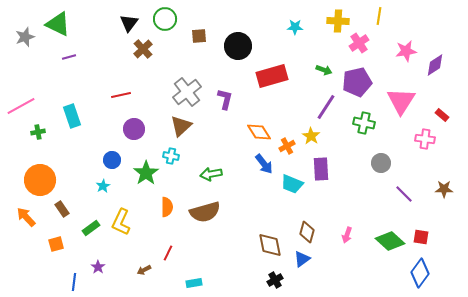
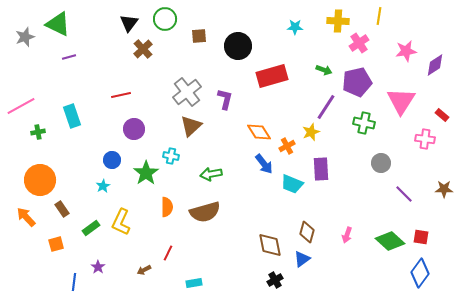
brown triangle at (181, 126): moved 10 px right
yellow star at (311, 136): moved 4 px up; rotated 18 degrees clockwise
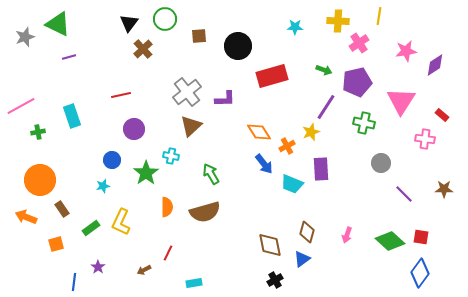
purple L-shape at (225, 99): rotated 75 degrees clockwise
green arrow at (211, 174): rotated 70 degrees clockwise
cyan star at (103, 186): rotated 16 degrees clockwise
orange arrow at (26, 217): rotated 25 degrees counterclockwise
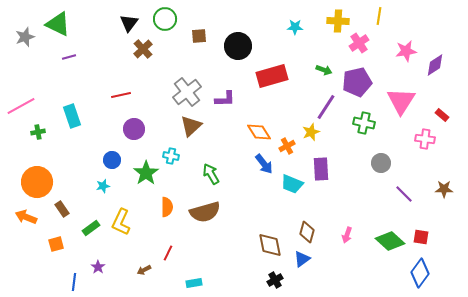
orange circle at (40, 180): moved 3 px left, 2 px down
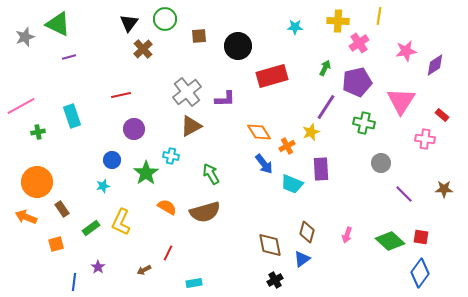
green arrow at (324, 70): moved 1 px right, 2 px up; rotated 84 degrees counterclockwise
brown triangle at (191, 126): rotated 15 degrees clockwise
orange semicircle at (167, 207): rotated 60 degrees counterclockwise
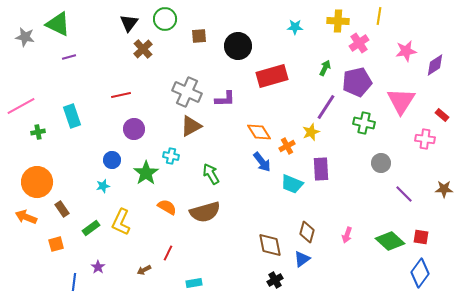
gray star at (25, 37): rotated 30 degrees clockwise
gray cross at (187, 92): rotated 28 degrees counterclockwise
blue arrow at (264, 164): moved 2 px left, 2 px up
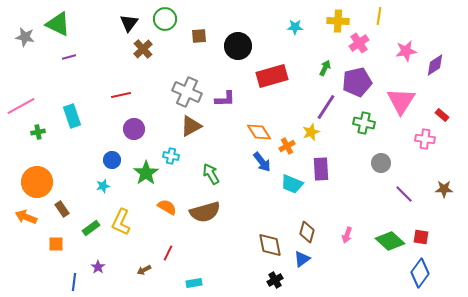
orange square at (56, 244): rotated 14 degrees clockwise
